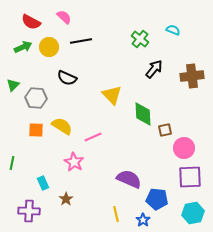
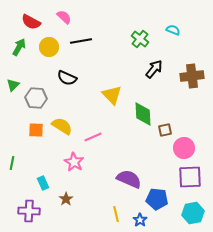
green arrow: moved 4 px left; rotated 36 degrees counterclockwise
blue star: moved 3 px left
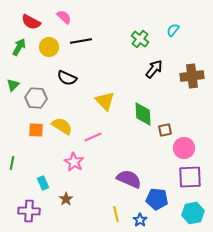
cyan semicircle: rotated 72 degrees counterclockwise
yellow triangle: moved 7 px left, 6 px down
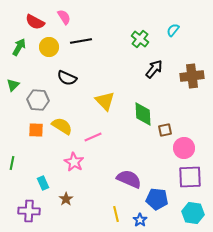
pink semicircle: rotated 14 degrees clockwise
red semicircle: moved 4 px right
gray hexagon: moved 2 px right, 2 px down
cyan hexagon: rotated 20 degrees clockwise
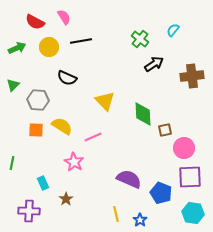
green arrow: moved 2 px left, 1 px down; rotated 36 degrees clockwise
black arrow: moved 5 px up; rotated 18 degrees clockwise
blue pentagon: moved 4 px right, 6 px up; rotated 15 degrees clockwise
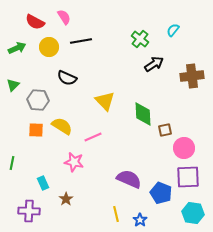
pink star: rotated 18 degrees counterclockwise
purple square: moved 2 px left
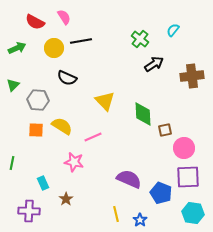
yellow circle: moved 5 px right, 1 px down
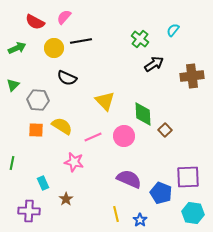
pink semicircle: rotated 105 degrees counterclockwise
brown square: rotated 32 degrees counterclockwise
pink circle: moved 60 px left, 12 px up
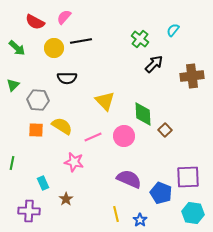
green arrow: rotated 66 degrees clockwise
black arrow: rotated 12 degrees counterclockwise
black semicircle: rotated 24 degrees counterclockwise
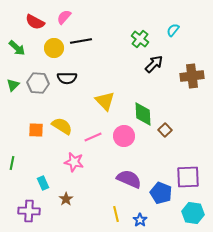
gray hexagon: moved 17 px up
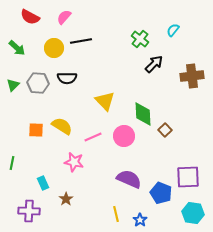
red semicircle: moved 5 px left, 5 px up
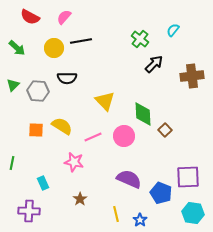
gray hexagon: moved 8 px down
brown star: moved 14 px right
